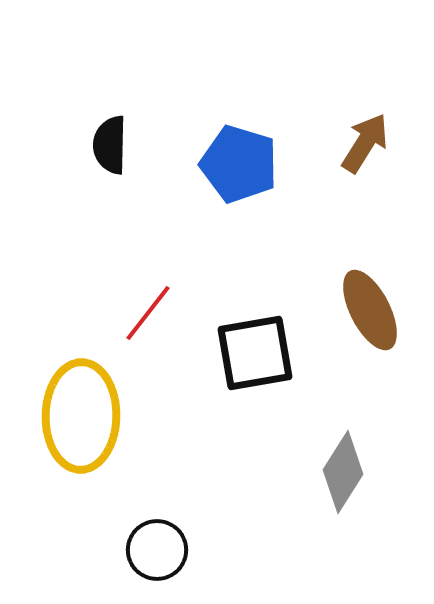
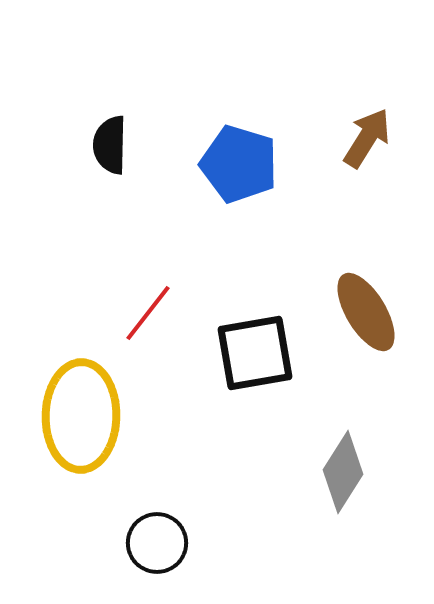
brown arrow: moved 2 px right, 5 px up
brown ellipse: moved 4 px left, 2 px down; rotated 4 degrees counterclockwise
black circle: moved 7 px up
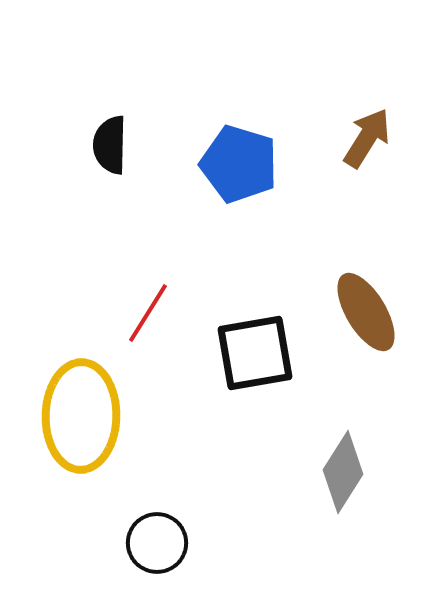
red line: rotated 6 degrees counterclockwise
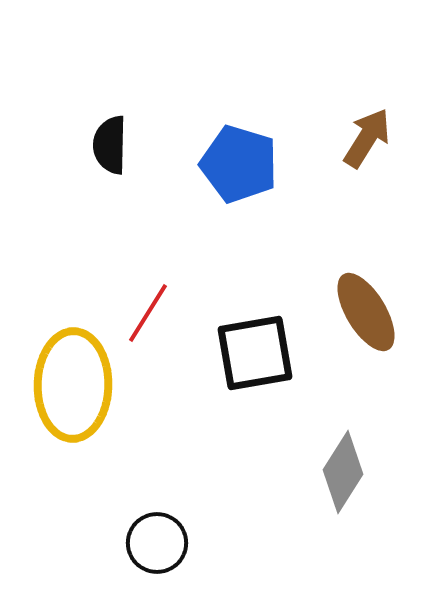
yellow ellipse: moved 8 px left, 31 px up
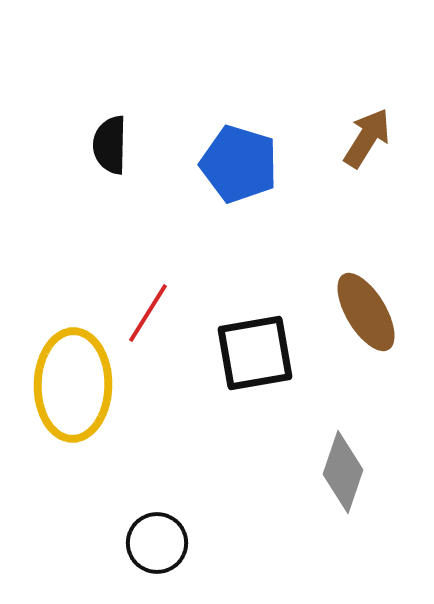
gray diamond: rotated 14 degrees counterclockwise
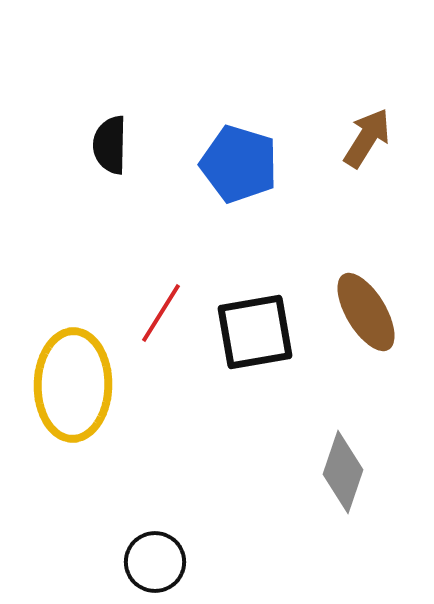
red line: moved 13 px right
black square: moved 21 px up
black circle: moved 2 px left, 19 px down
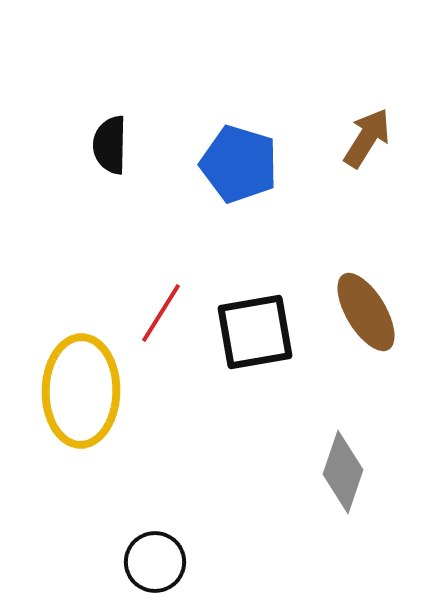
yellow ellipse: moved 8 px right, 6 px down
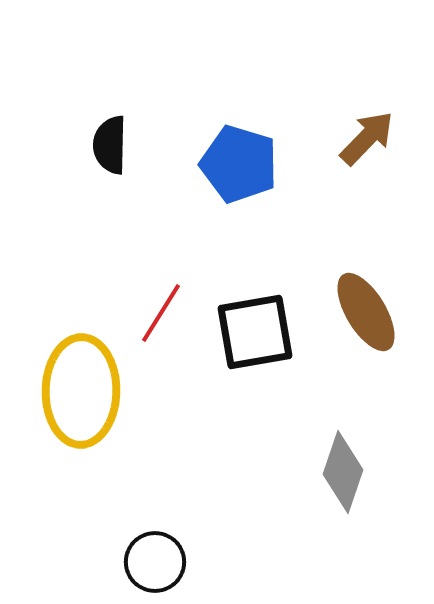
brown arrow: rotated 12 degrees clockwise
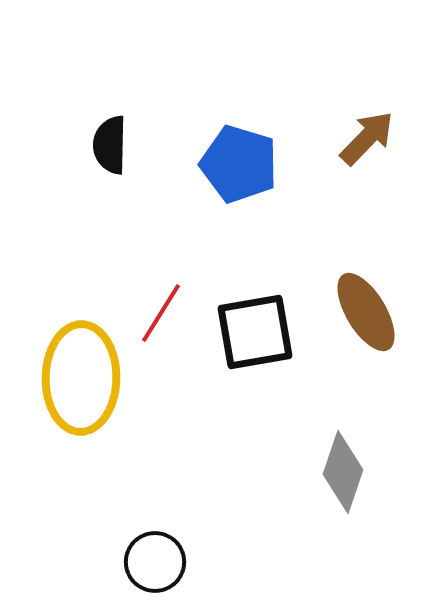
yellow ellipse: moved 13 px up
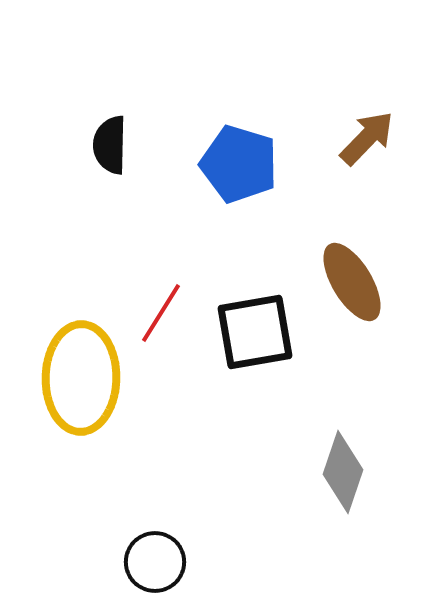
brown ellipse: moved 14 px left, 30 px up
